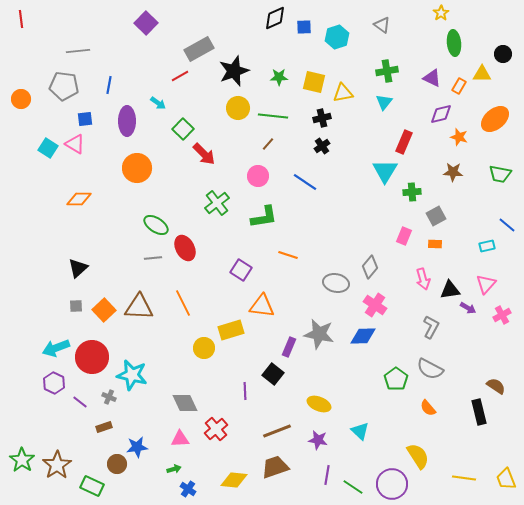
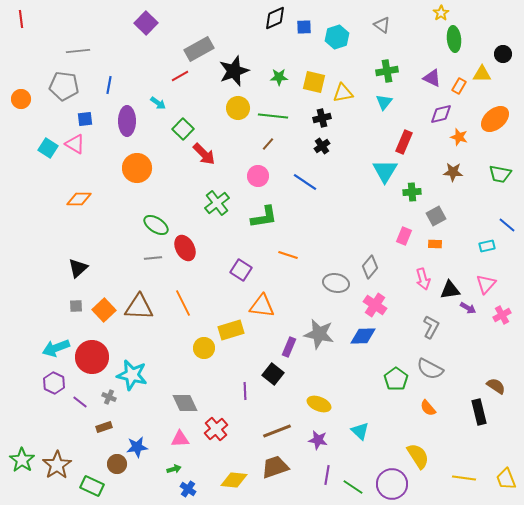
green ellipse at (454, 43): moved 4 px up
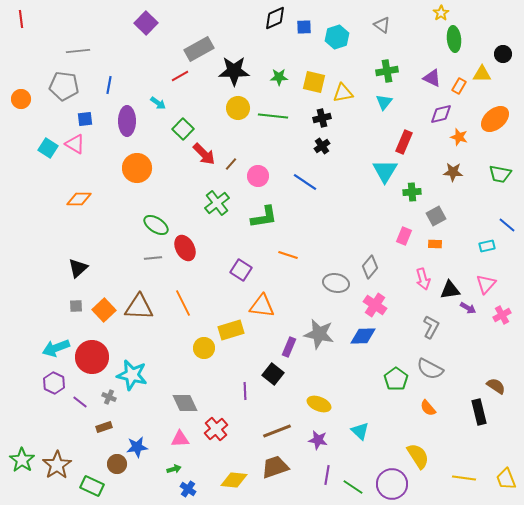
black star at (234, 71): rotated 20 degrees clockwise
brown line at (268, 144): moved 37 px left, 20 px down
